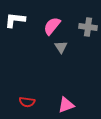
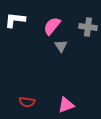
gray triangle: moved 1 px up
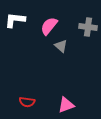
pink semicircle: moved 3 px left
gray triangle: rotated 16 degrees counterclockwise
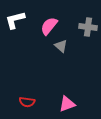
white L-shape: rotated 20 degrees counterclockwise
pink triangle: moved 1 px right, 1 px up
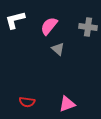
gray triangle: moved 3 px left, 3 px down
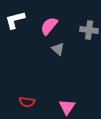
gray cross: moved 1 px right, 3 px down
pink triangle: moved 3 px down; rotated 36 degrees counterclockwise
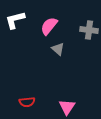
red semicircle: rotated 14 degrees counterclockwise
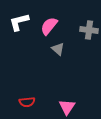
white L-shape: moved 4 px right, 2 px down
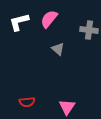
pink semicircle: moved 7 px up
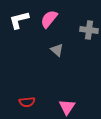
white L-shape: moved 2 px up
gray triangle: moved 1 px left, 1 px down
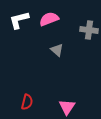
pink semicircle: rotated 30 degrees clockwise
red semicircle: rotated 70 degrees counterclockwise
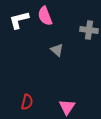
pink semicircle: moved 4 px left, 3 px up; rotated 90 degrees counterclockwise
